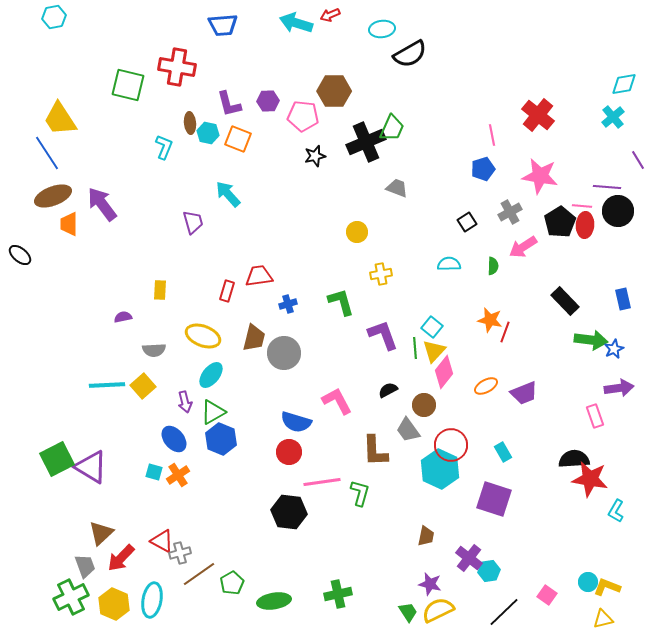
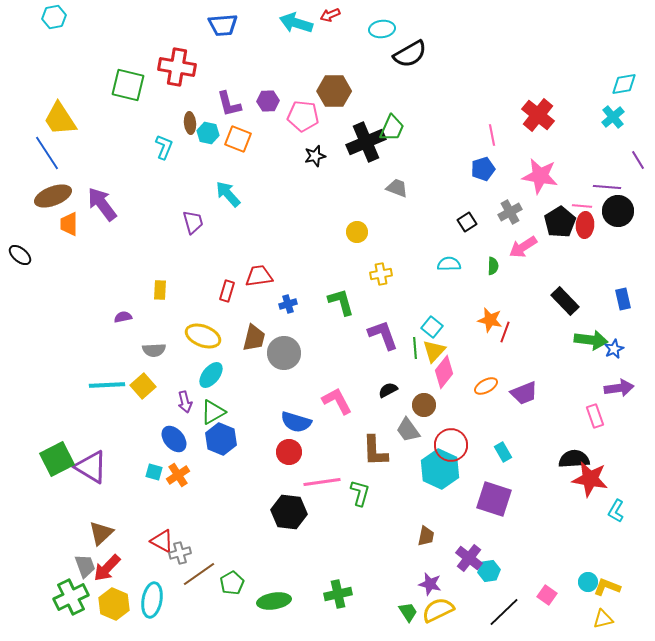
red arrow at (121, 558): moved 14 px left, 10 px down
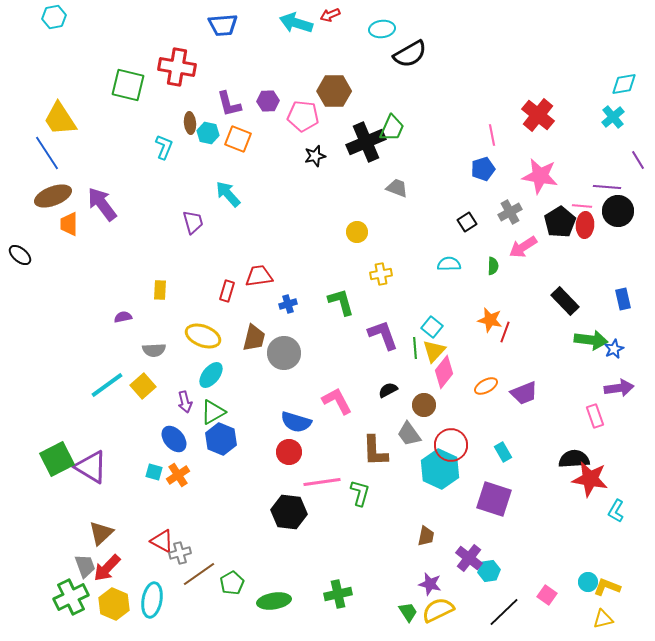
cyan line at (107, 385): rotated 33 degrees counterclockwise
gray trapezoid at (408, 430): moved 1 px right, 4 px down
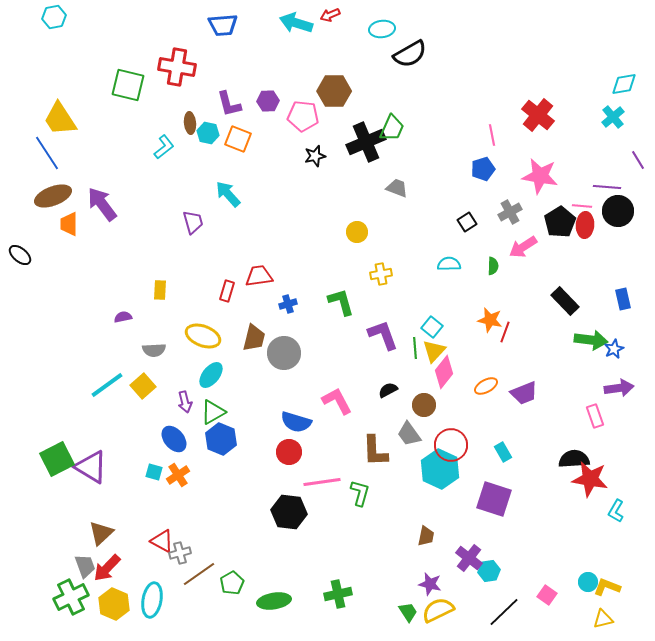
cyan L-shape at (164, 147): rotated 30 degrees clockwise
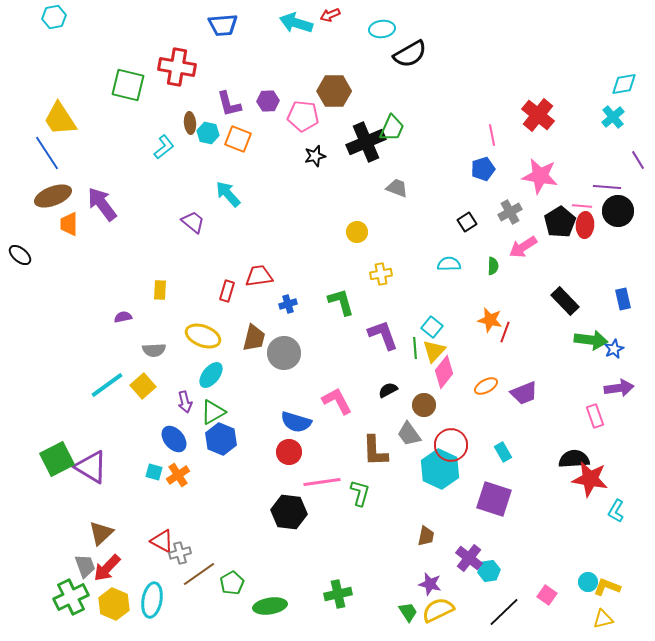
purple trapezoid at (193, 222): rotated 35 degrees counterclockwise
green ellipse at (274, 601): moved 4 px left, 5 px down
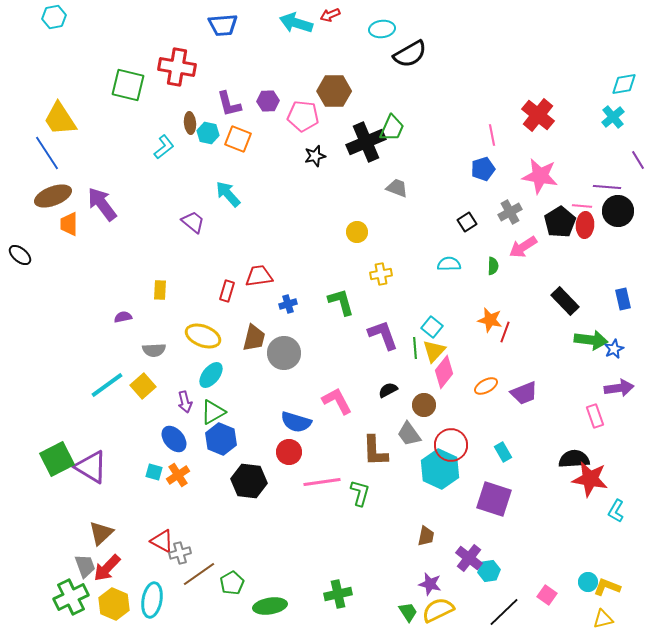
black hexagon at (289, 512): moved 40 px left, 31 px up
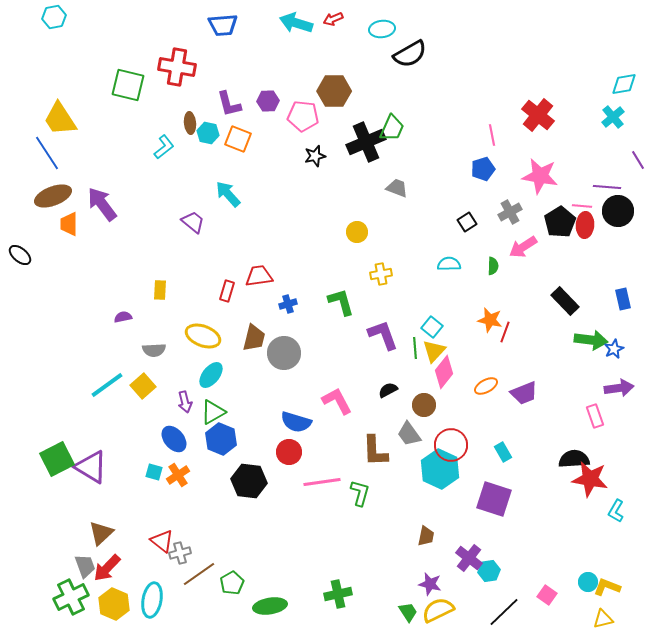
red arrow at (330, 15): moved 3 px right, 4 px down
red triangle at (162, 541): rotated 10 degrees clockwise
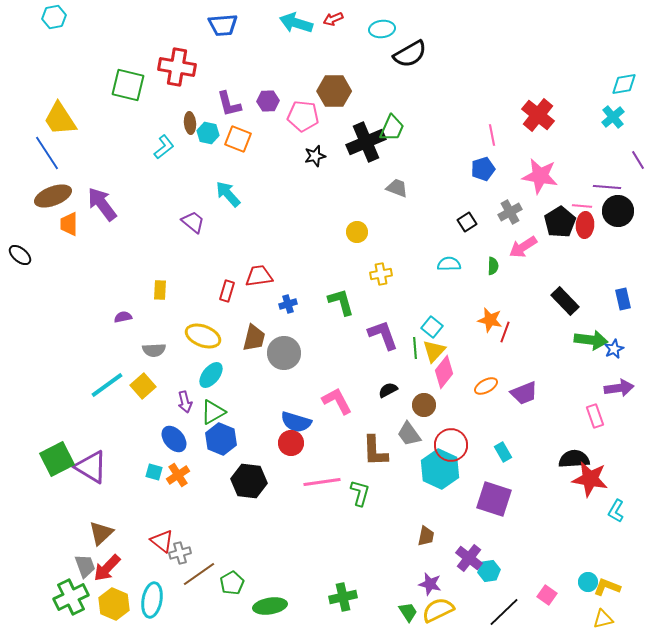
red circle at (289, 452): moved 2 px right, 9 px up
green cross at (338, 594): moved 5 px right, 3 px down
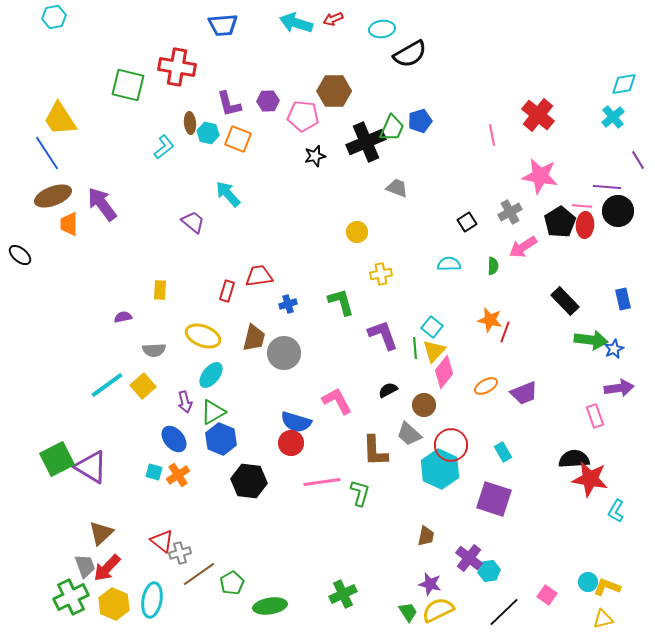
blue pentagon at (483, 169): moved 63 px left, 48 px up
gray trapezoid at (409, 434): rotated 12 degrees counterclockwise
green cross at (343, 597): moved 3 px up; rotated 12 degrees counterclockwise
